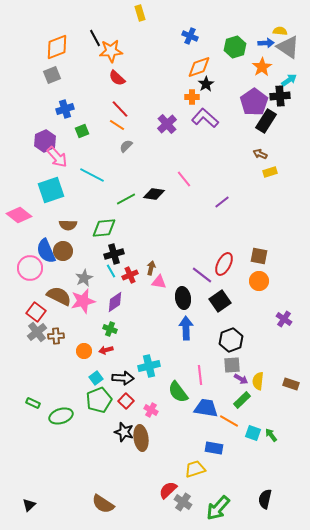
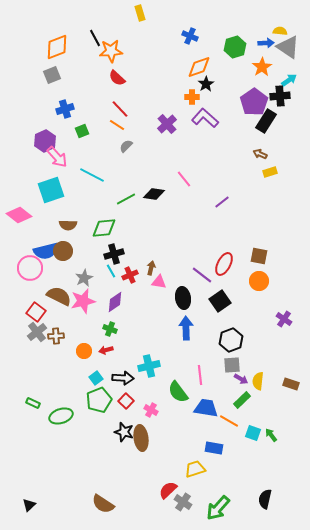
blue semicircle at (46, 251): rotated 80 degrees counterclockwise
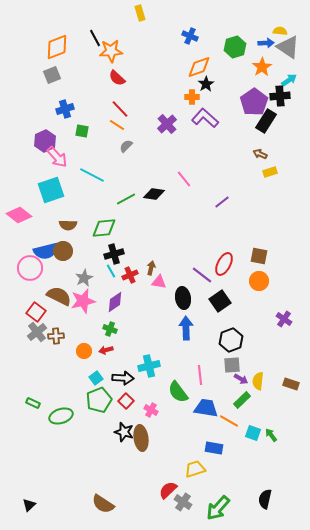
green square at (82, 131): rotated 32 degrees clockwise
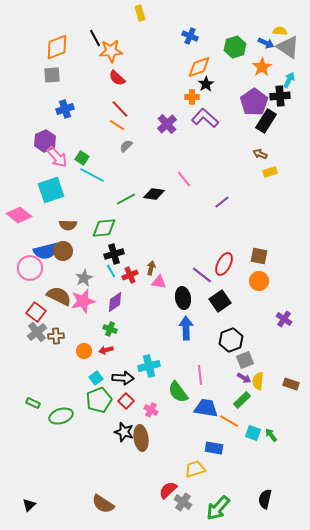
blue arrow at (266, 43): rotated 28 degrees clockwise
gray square at (52, 75): rotated 18 degrees clockwise
cyan arrow at (289, 80): rotated 28 degrees counterclockwise
green square at (82, 131): moved 27 px down; rotated 24 degrees clockwise
gray square at (232, 365): moved 13 px right, 5 px up; rotated 18 degrees counterclockwise
purple arrow at (241, 379): moved 3 px right, 1 px up
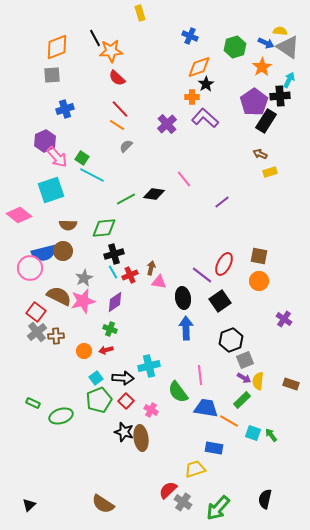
blue semicircle at (46, 251): moved 2 px left, 2 px down
cyan line at (111, 271): moved 2 px right, 1 px down
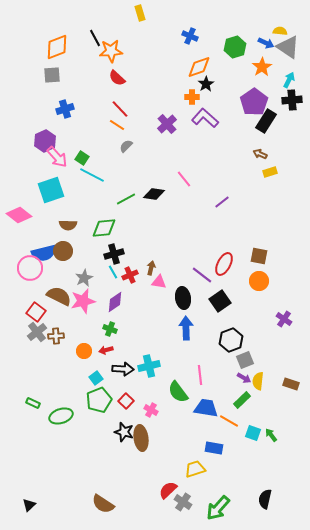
black cross at (280, 96): moved 12 px right, 4 px down
black arrow at (123, 378): moved 9 px up
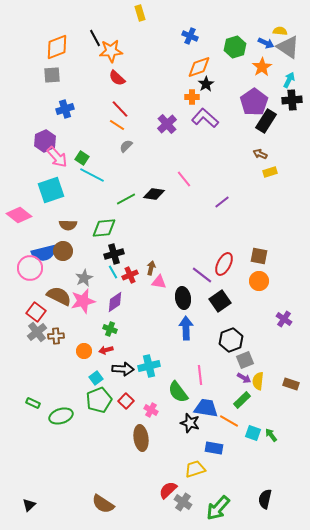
black star at (124, 432): moved 66 px right, 9 px up
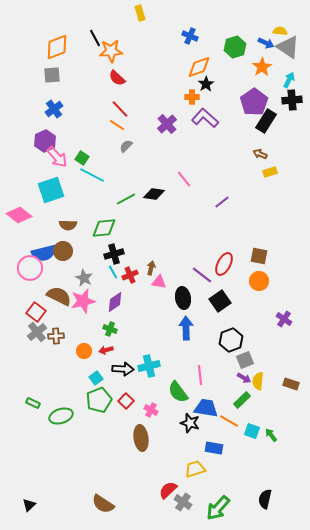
blue cross at (65, 109): moved 11 px left; rotated 18 degrees counterclockwise
gray star at (84, 278): rotated 18 degrees counterclockwise
cyan square at (253, 433): moved 1 px left, 2 px up
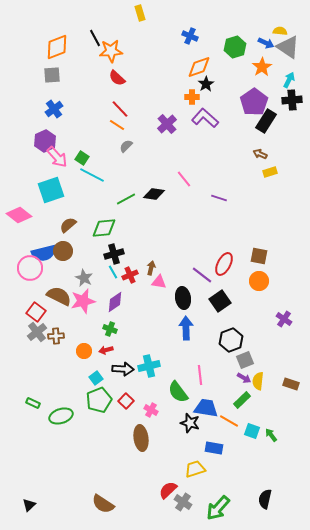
purple line at (222, 202): moved 3 px left, 4 px up; rotated 56 degrees clockwise
brown semicircle at (68, 225): rotated 138 degrees clockwise
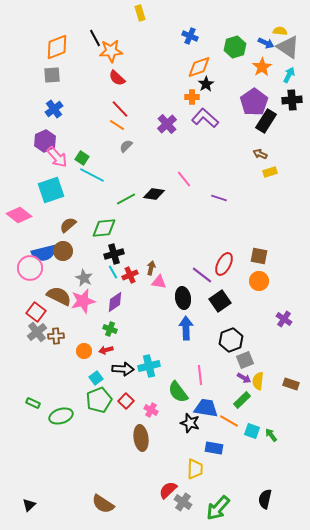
cyan arrow at (289, 80): moved 5 px up
yellow trapezoid at (195, 469): rotated 110 degrees clockwise
